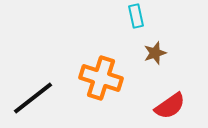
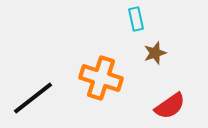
cyan rectangle: moved 3 px down
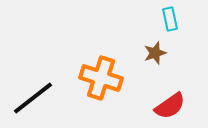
cyan rectangle: moved 34 px right
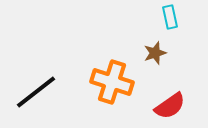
cyan rectangle: moved 2 px up
orange cross: moved 11 px right, 4 px down
black line: moved 3 px right, 6 px up
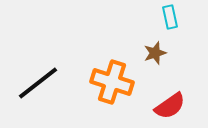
black line: moved 2 px right, 9 px up
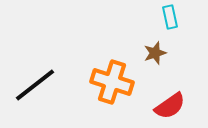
black line: moved 3 px left, 2 px down
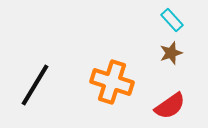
cyan rectangle: moved 2 px right, 3 px down; rotated 30 degrees counterclockwise
brown star: moved 16 px right
black line: rotated 21 degrees counterclockwise
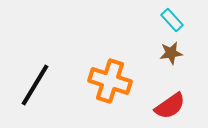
brown star: rotated 10 degrees clockwise
orange cross: moved 2 px left, 1 px up
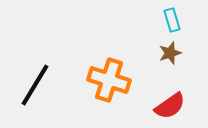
cyan rectangle: rotated 25 degrees clockwise
brown star: moved 1 px left; rotated 10 degrees counterclockwise
orange cross: moved 1 px left, 1 px up
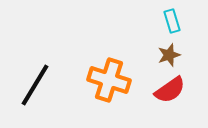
cyan rectangle: moved 1 px down
brown star: moved 1 px left, 2 px down
red semicircle: moved 16 px up
